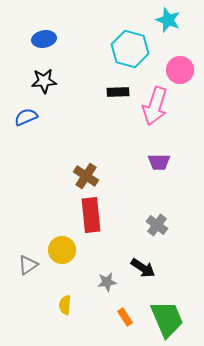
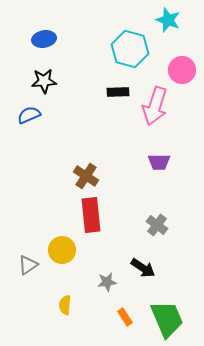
pink circle: moved 2 px right
blue semicircle: moved 3 px right, 2 px up
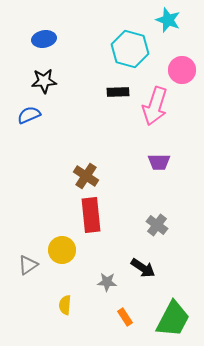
gray star: rotated 12 degrees clockwise
green trapezoid: moved 6 px right; rotated 51 degrees clockwise
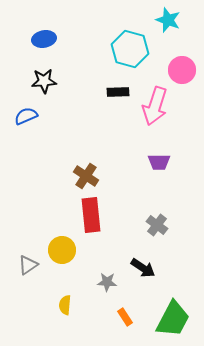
blue semicircle: moved 3 px left, 1 px down
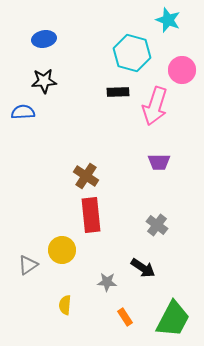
cyan hexagon: moved 2 px right, 4 px down
blue semicircle: moved 3 px left, 4 px up; rotated 20 degrees clockwise
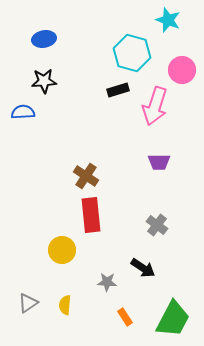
black rectangle: moved 2 px up; rotated 15 degrees counterclockwise
gray triangle: moved 38 px down
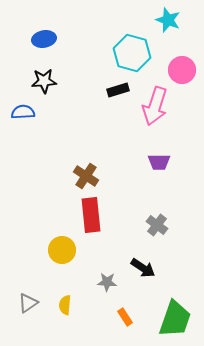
green trapezoid: moved 2 px right; rotated 9 degrees counterclockwise
